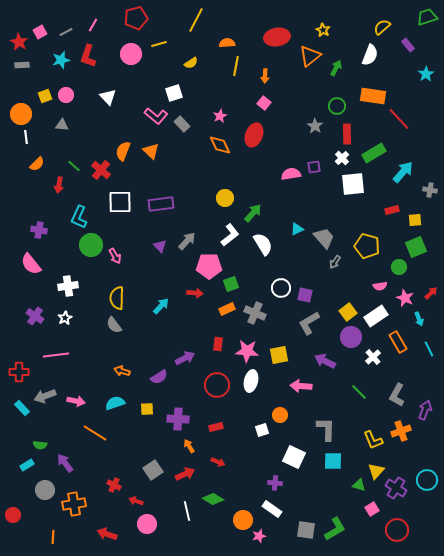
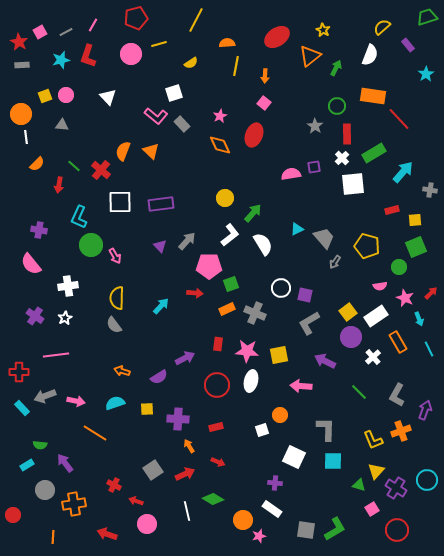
red ellipse at (277, 37): rotated 25 degrees counterclockwise
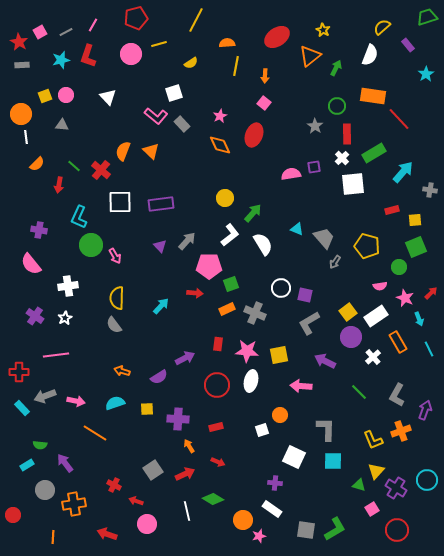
cyan triangle at (297, 229): rotated 48 degrees clockwise
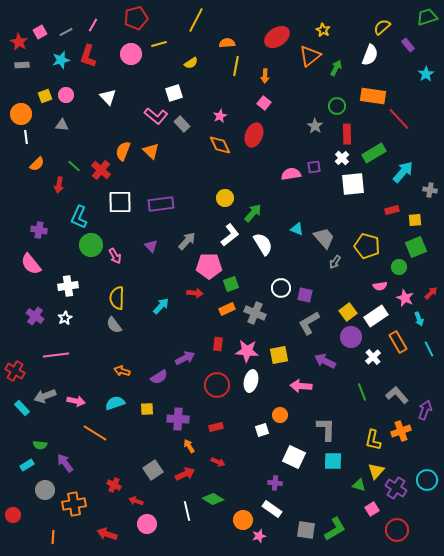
purple triangle at (160, 246): moved 9 px left
red cross at (19, 372): moved 4 px left, 1 px up; rotated 30 degrees clockwise
green line at (359, 392): moved 3 px right; rotated 24 degrees clockwise
gray L-shape at (397, 395): rotated 110 degrees clockwise
yellow L-shape at (373, 440): rotated 35 degrees clockwise
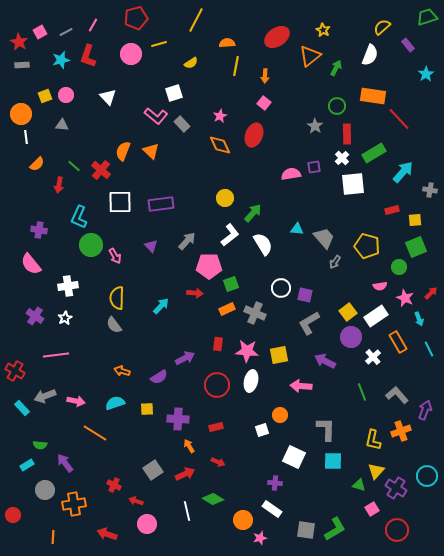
cyan triangle at (297, 229): rotated 16 degrees counterclockwise
cyan circle at (427, 480): moved 4 px up
pink star at (259, 536): moved 1 px right, 2 px down
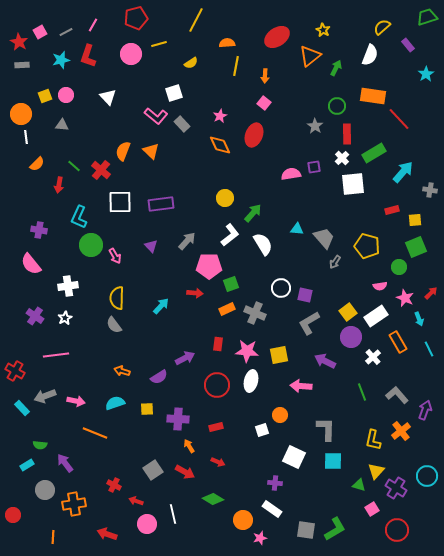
orange cross at (401, 431): rotated 18 degrees counterclockwise
orange line at (95, 433): rotated 10 degrees counterclockwise
red arrow at (185, 474): moved 2 px up; rotated 54 degrees clockwise
white line at (187, 511): moved 14 px left, 3 px down
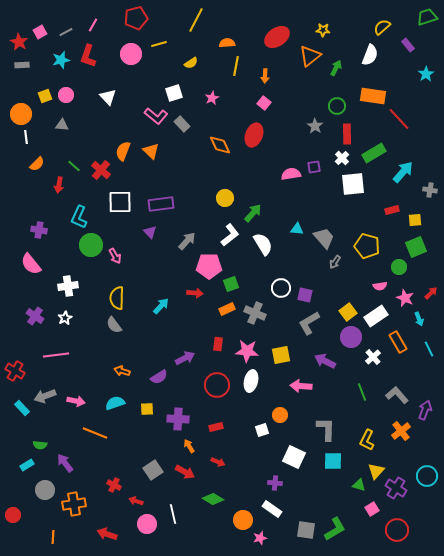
yellow star at (323, 30): rotated 24 degrees counterclockwise
pink star at (220, 116): moved 8 px left, 18 px up
purple triangle at (151, 246): moved 1 px left, 14 px up
yellow square at (279, 355): moved 2 px right
yellow L-shape at (373, 440): moved 6 px left; rotated 15 degrees clockwise
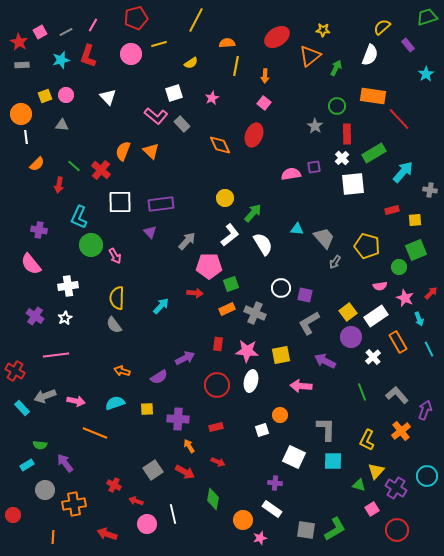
green square at (416, 247): moved 3 px down
green diamond at (213, 499): rotated 70 degrees clockwise
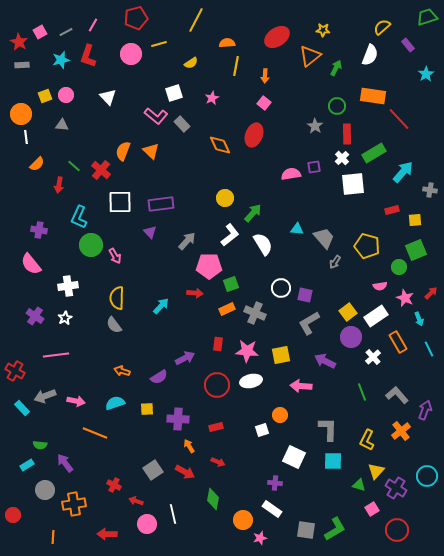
white ellipse at (251, 381): rotated 65 degrees clockwise
gray L-shape at (326, 429): moved 2 px right
red arrow at (107, 534): rotated 18 degrees counterclockwise
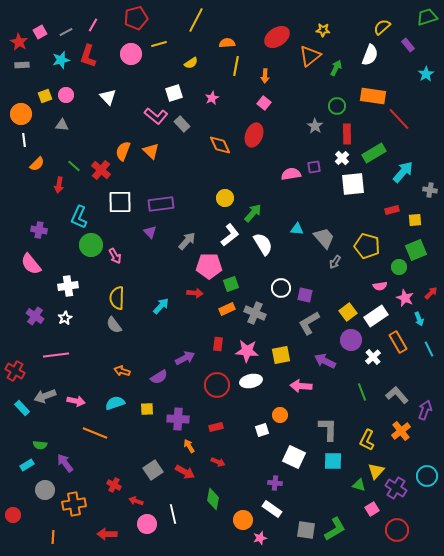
white line at (26, 137): moved 2 px left, 3 px down
purple circle at (351, 337): moved 3 px down
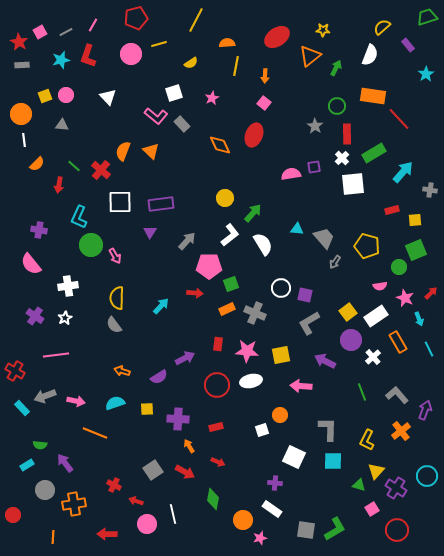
purple triangle at (150, 232): rotated 16 degrees clockwise
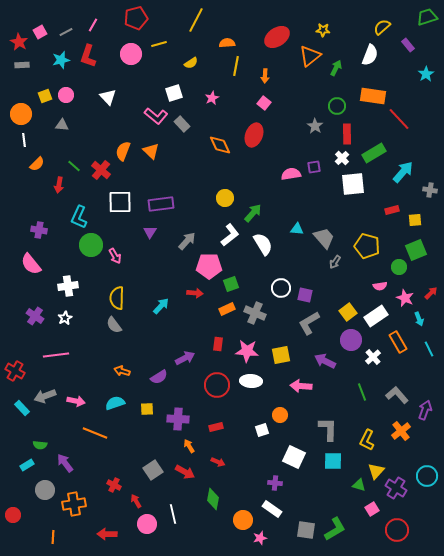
white ellipse at (251, 381): rotated 15 degrees clockwise
red arrow at (136, 501): rotated 40 degrees clockwise
